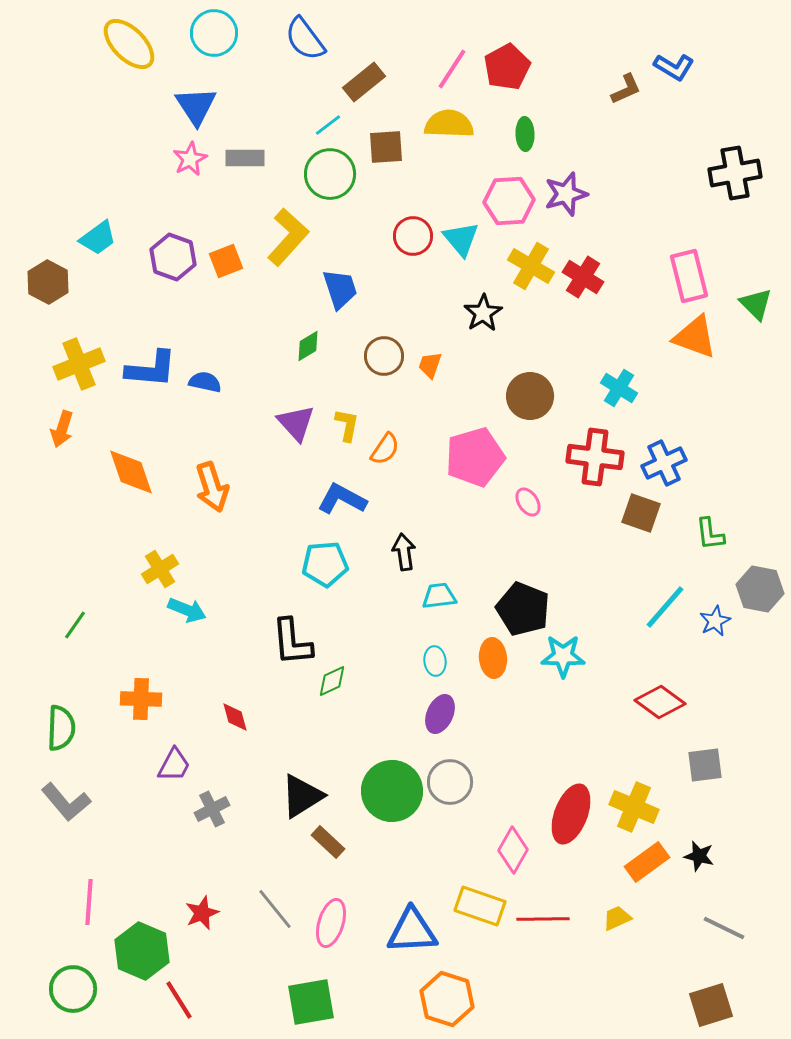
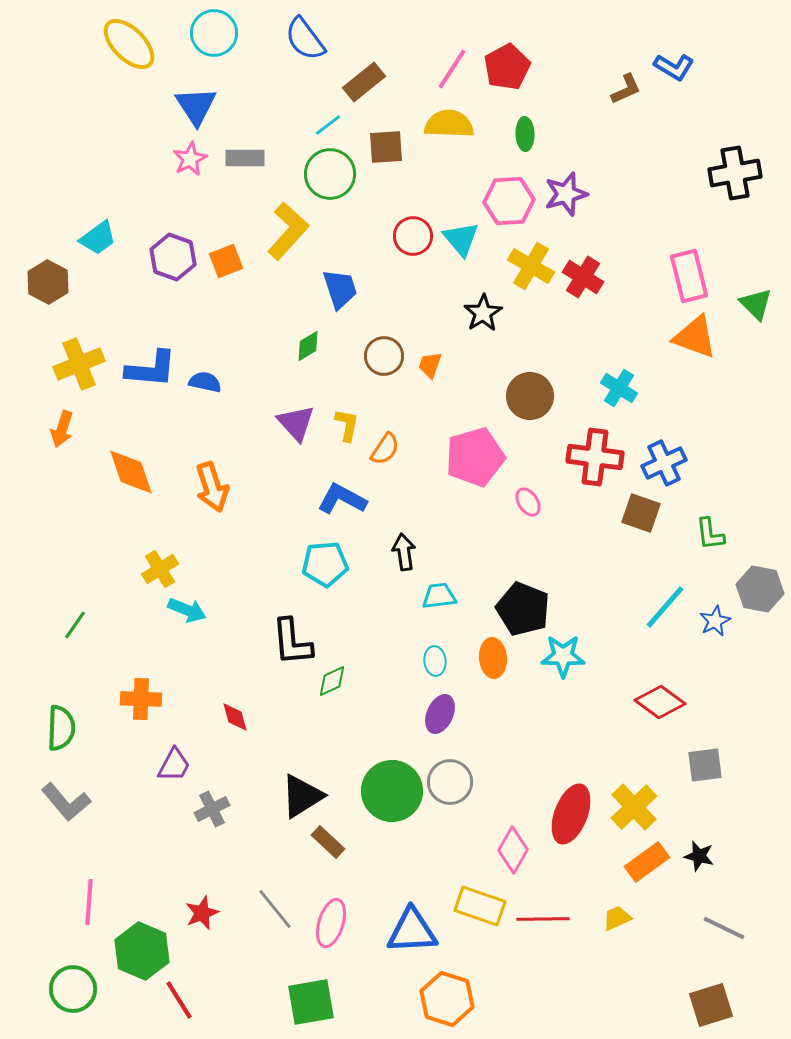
yellow L-shape at (288, 237): moved 6 px up
yellow cross at (634, 807): rotated 24 degrees clockwise
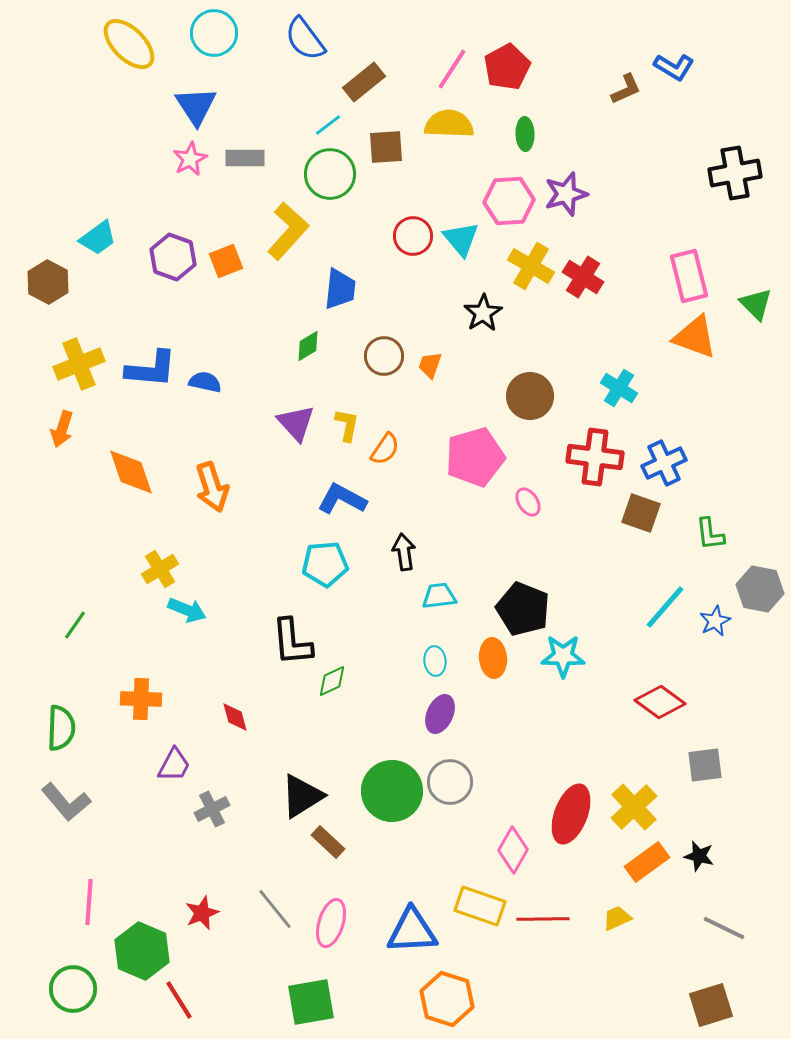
blue trapezoid at (340, 289): rotated 24 degrees clockwise
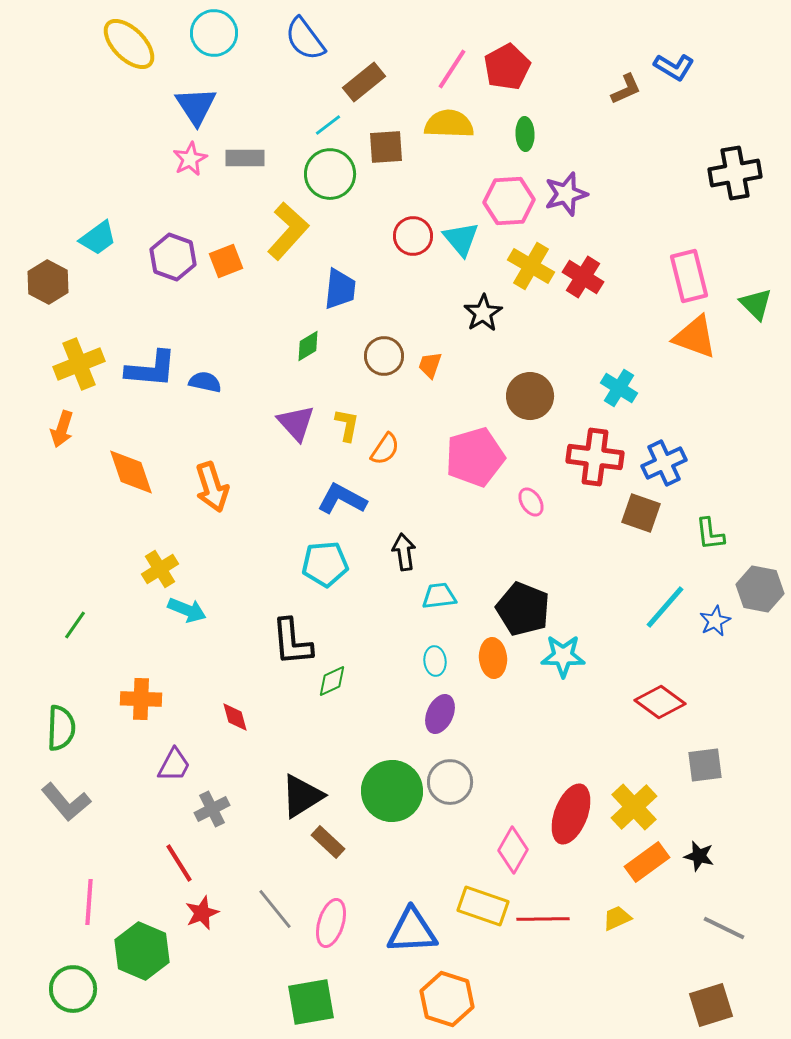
pink ellipse at (528, 502): moved 3 px right
yellow rectangle at (480, 906): moved 3 px right
red line at (179, 1000): moved 137 px up
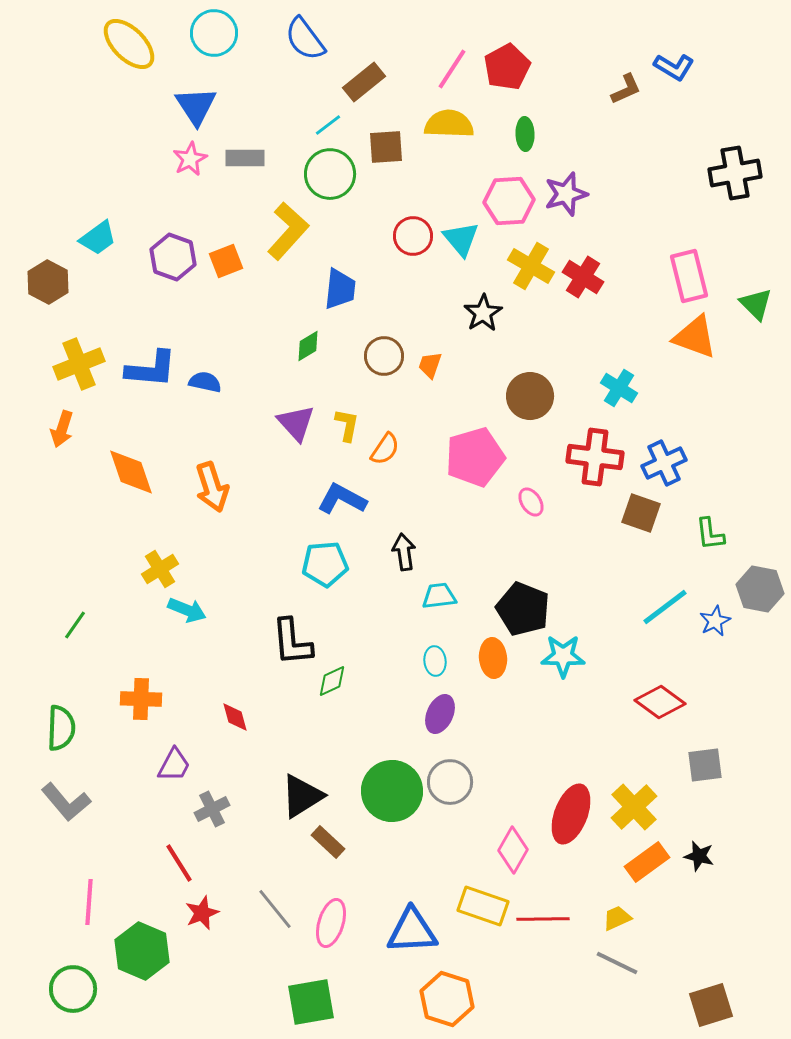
cyan line at (665, 607): rotated 12 degrees clockwise
gray line at (724, 928): moved 107 px left, 35 px down
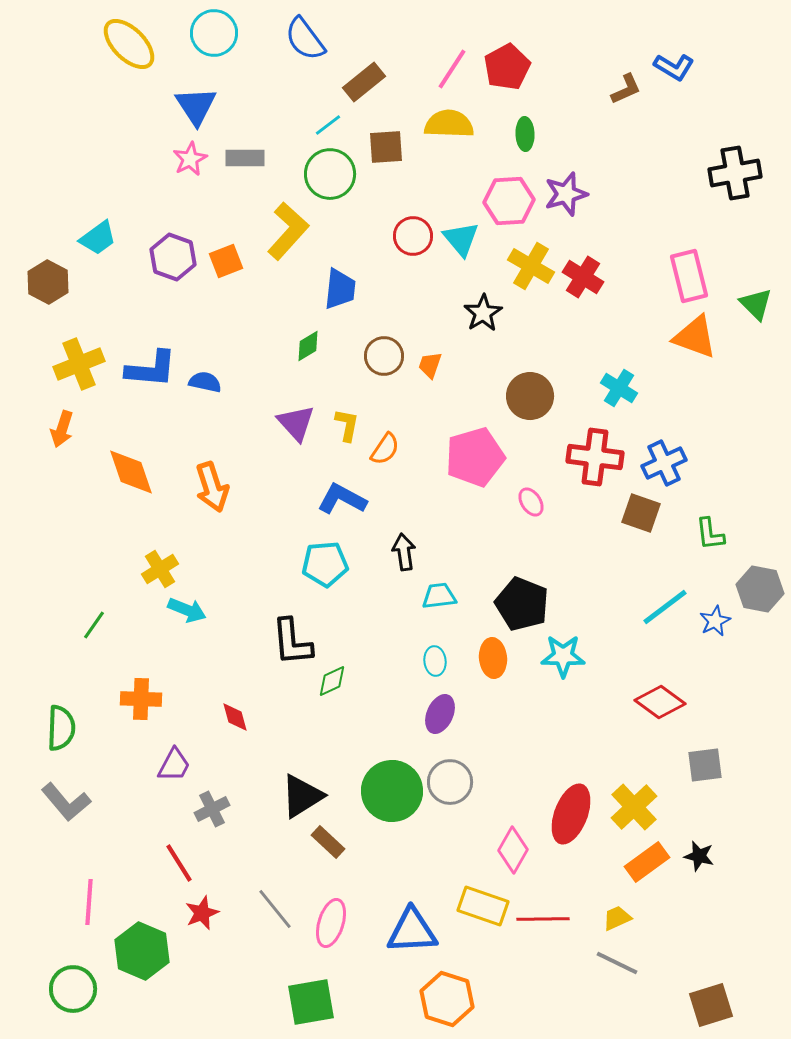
black pentagon at (523, 609): moved 1 px left, 5 px up
green line at (75, 625): moved 19 px right
